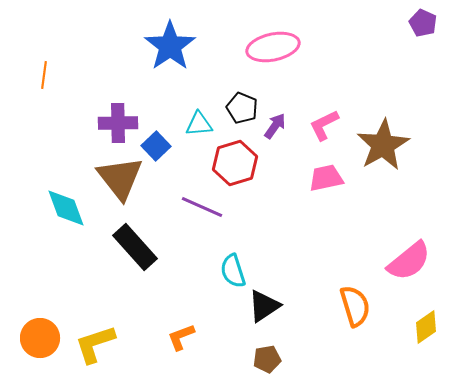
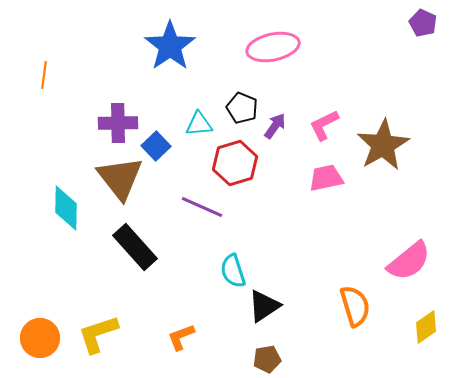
cyan diamond: rotated 21 degrees clockwise
yellow L-shape: moved 3 px right, 10 px up
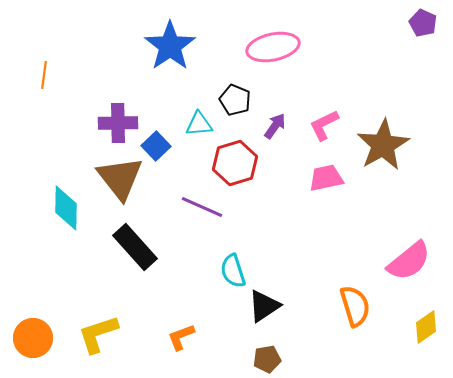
black pentagon: moved 7 px left, 8 px up
orange circle: moved 7 px left
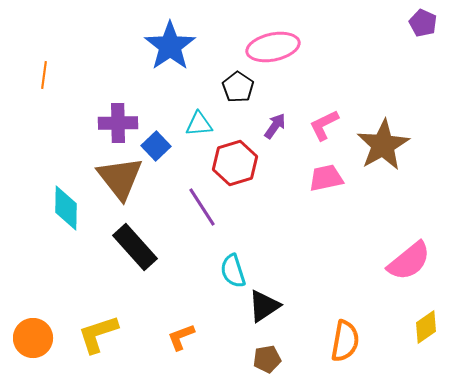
black pentagon: moved 3 px right, 13 px up; rotated 12 degrees clockwise
purple line: rotated 33 degrees clockwise
orange semicircle: moved 10 px left, 35 px down; rotated 27 degrees clockwise
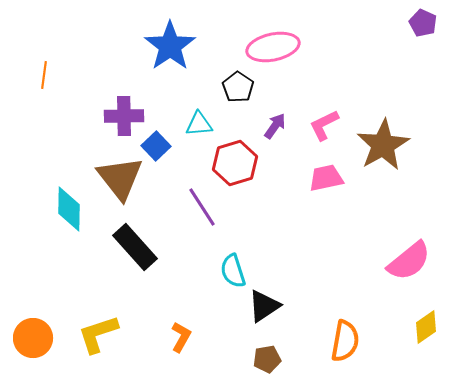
purple cross: moved 6 px right, 7 px up
cyan diamond: moved 3 px right, 1 px down
orange L-shape: rotated 140 degrees clockwise
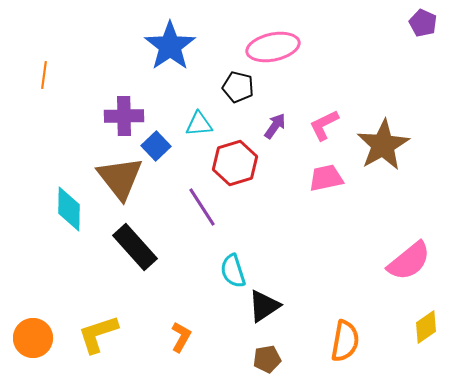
black pentagon: rotated 20 degrees counterclockwise
